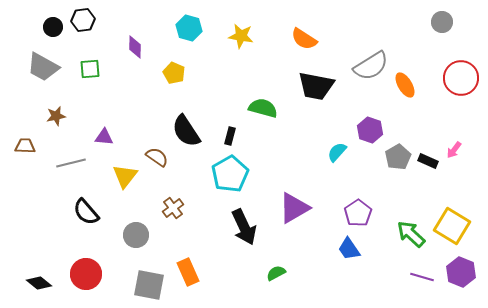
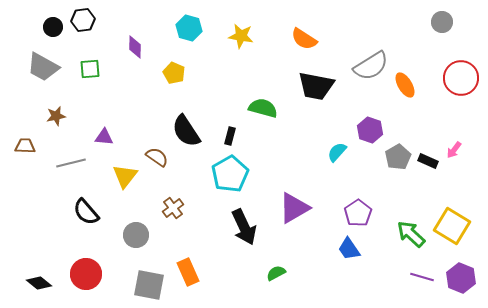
purple hexagon at (461, 272): moved 6 px down
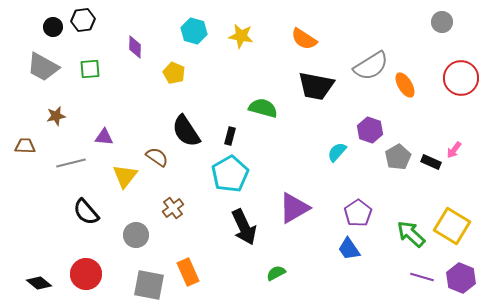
cyan hexagon at (189, 28): moved 5 px right, 3 px down
black rectangle at (428, 161): moved 3 px right, 1 px down
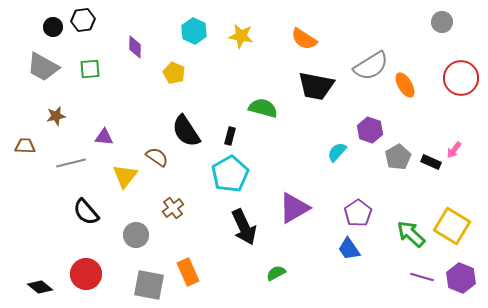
cyan hexagon at (194, 31): rotated 10 degrees clockwise
black diamond at (39, 283): moved 1 px right, 4 px down
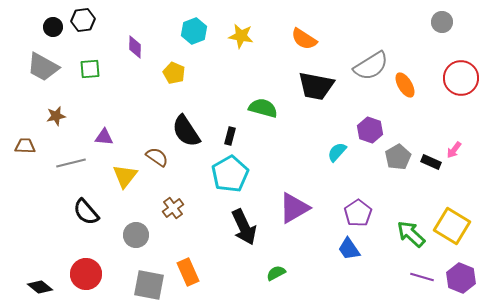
cyan hexagon at (194, 31): rotated 15 degrees clockwise
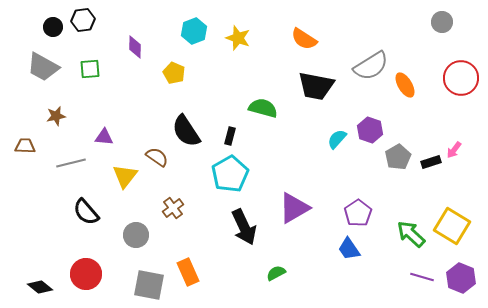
yellow star at (241, 36): moved 3 px left, 2 px down; rotated 10 degrees clockwise
cyan semicircle at (337, 152): moved 13 px up
black rectangle at (431, 162): rotated 42 degrees counterclockwise
